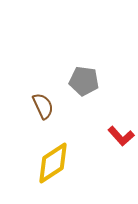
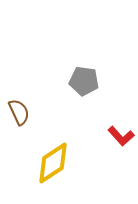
brown semicircle: moved 24 px left, 6 px down
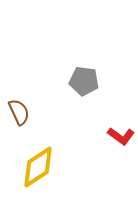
red L-shape: rotated 12 degrees counterclockwise
yellow diamond: moved 15 px left, 4 px down
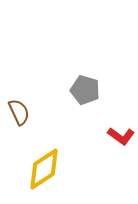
gray pentagon: moved 1 px right, 9 px down; rotated 8 degrees clockwise
yellow diamond: moved 6 px right, 2 px down
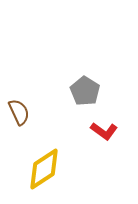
gray pentagon: moved 1 px down; rotated 16 degrees clockwise
red L-shape: moved 17 px left, 5 px up
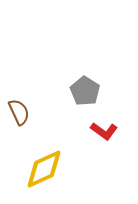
yellow diamond: rotated 9 degrees clockwise
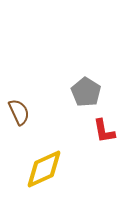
gray pentagon: moved 1 px right, 1 px down
red L-shape: rotated 44 degrees clockwise
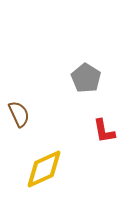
gray pentagon: moved 14 px up
brown semicircle: moved 2 px down
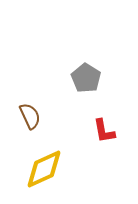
brown semicircle: moved 11 px right, 2 px down
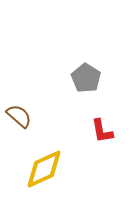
brown semicircle: moved 11 px left; rotated 24 degrees counterclockwise
red L-shape: moved 2 px left
